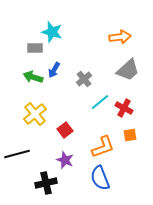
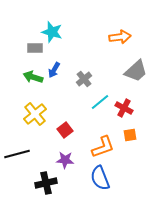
gray trapezoid: moved 8 px right, 1 px down
purple star: rotated 18 degrees counterclockwise
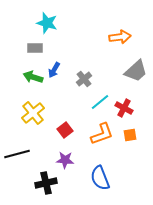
cyan star: moved 5 px left, 9 px up
yellow cross: moved 2 px left, 1 px up
orange L-shape: moved 1 px left, 13 px up
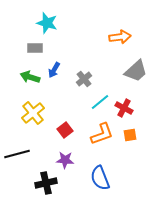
green arrow: moved 3 px left
